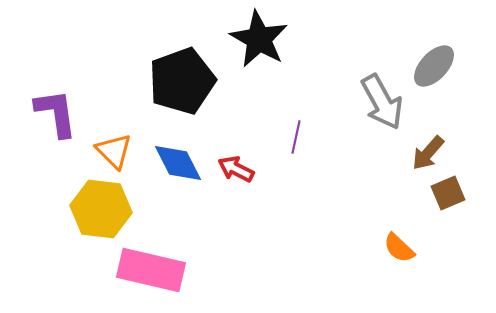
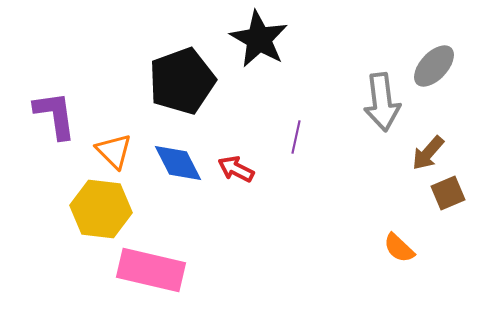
gray arrow: rotated 22 degrees clockwise
purple L-shape: moved 1 px left, 2 px down
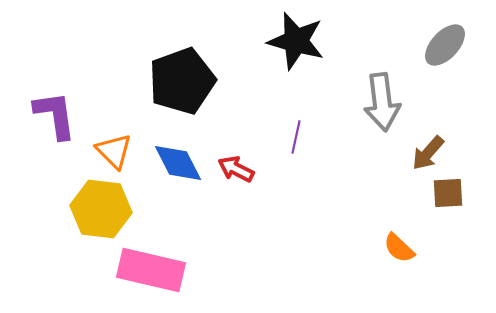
black star: moved 37 px right, 2 px down; rotated 14 degrees counterclockwise
gray ellipse: moved 11 px right, 21 px up
brown square: rotated 20 degrees clockwise
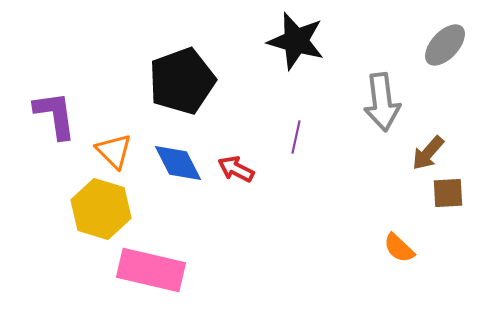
yellow hexagon: rotated 10 degrees clockwise
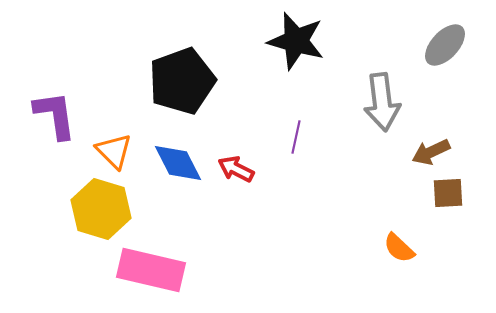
brown arrow: moved 3 px right, 1 px up; rotated 24 degrees clockwise
